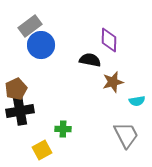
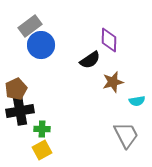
black semicircle: rotated 135 degrees clockwise
green cross: moved 21 px left
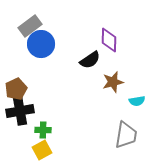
blue circle: moved 1 px up
green cross: moved 1 px right, 1 px down
gray trapezoid: rotated 36 degrees clockwise
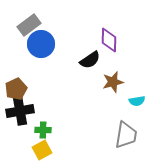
gray rectangle: moved 1 px left, 1 px up
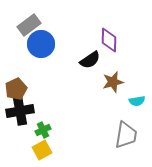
green cross: rotated 28 degrees counterclockwise
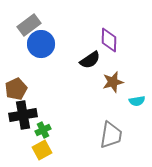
black cross: moved 3 px right, 4 px down
gray trapezoid: moved 15 px left
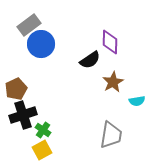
purple diamond: moved 1 px right, 2 px down
brown star: rotated 15 degrees counterclockwise
black cross: rotated 8 degrees counterclockwise
green cross: rotated 28 degrees counterclockwise
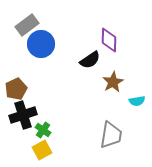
gray rectangle: moved 2 px left
purple diamond: moved 1 px left, 2 px up
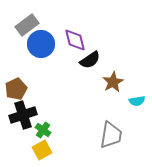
purple diamond: moved 34 px left; rotated 15 degrees counterclockwise
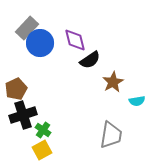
gray rectangle: moved 3 px down; rotated 10 degrees counterclockwise
blue circle: moved 1 px left, 1 px up
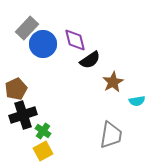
blue circle: moved 3 px right, 1 px down
green cross: moved 1 px down
yellow square: moved 1 px right, 1 px down
